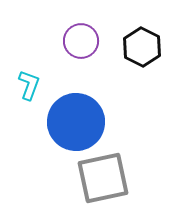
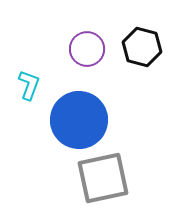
purple circle: moved 6 px right, 8 px down
black hexagon: rotated 12 degrees counterclockwise
blue circle: moved 3 px right, 2 px up
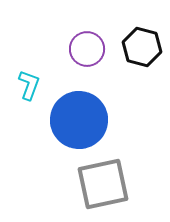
gray square: moved 6 px down
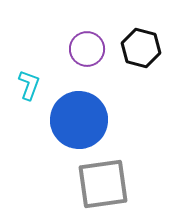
black hexagon: moved 1 px left, 1 px down
gray square: rotated 4 degrees clockwise
